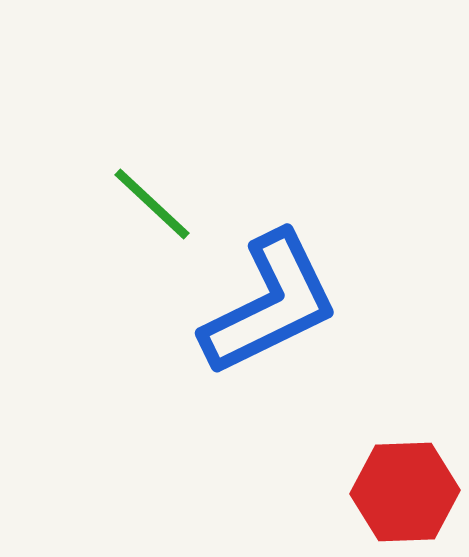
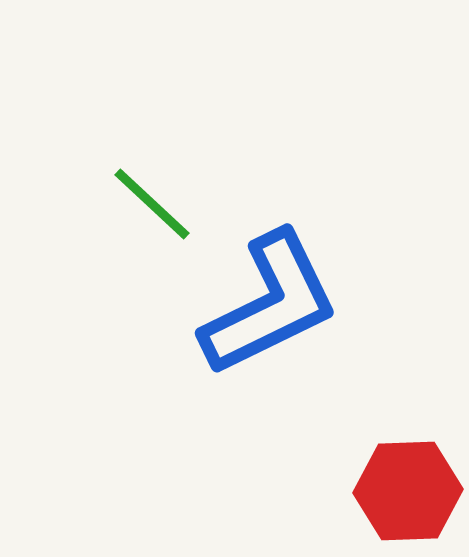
red hexagon: moved 3 px right, 1 px up
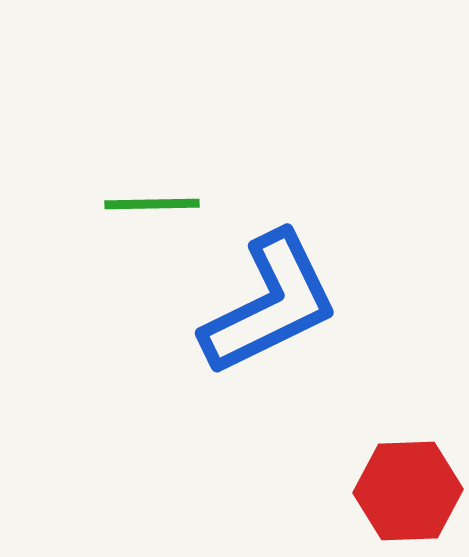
green line: rotated 44 degrees counterclockwise
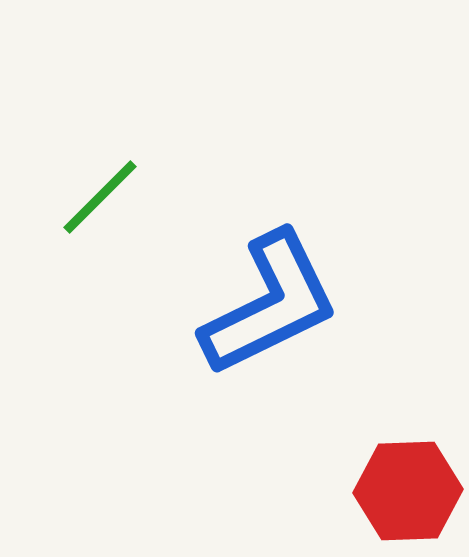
green line: moved 52 px left, 7 px up; rotated 44 degrees counterclockwise
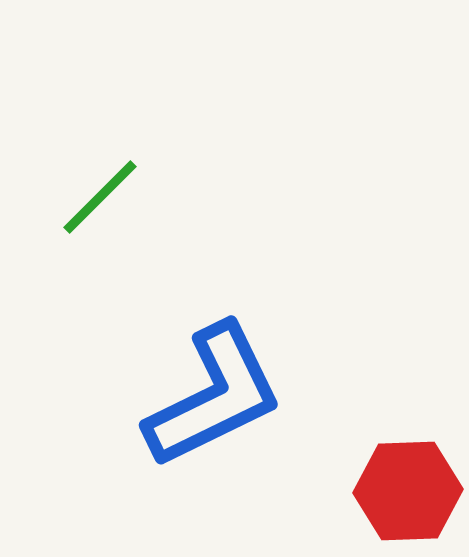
blue L-shape: moved 56 px left, 92 px down
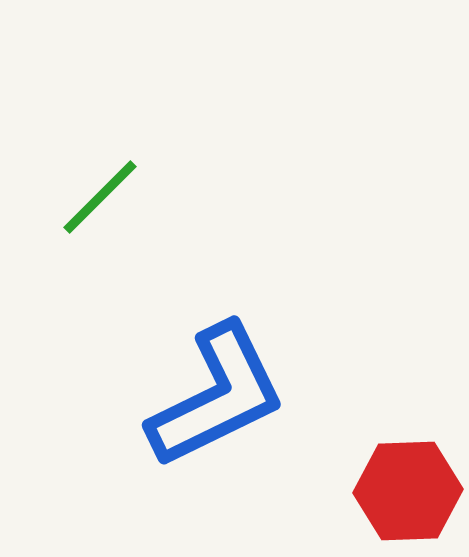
blue L-shape: moved 3 px right
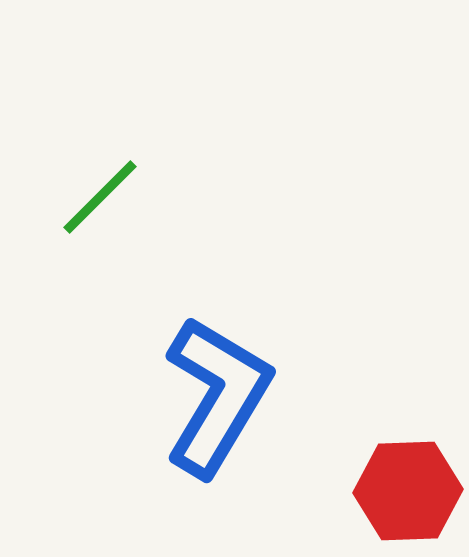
blue L-shape: rotated 33 degrees counterclockwise
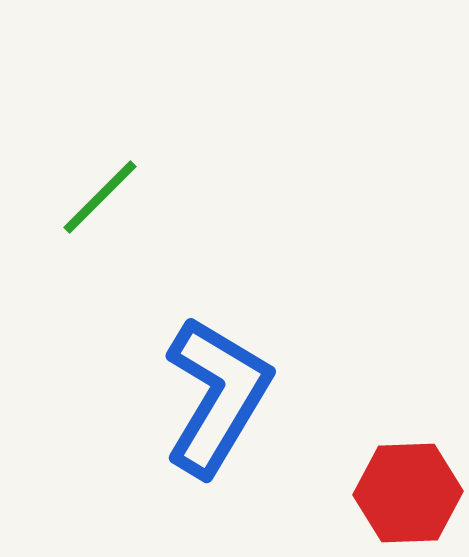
red hexagon: moved 2 px down
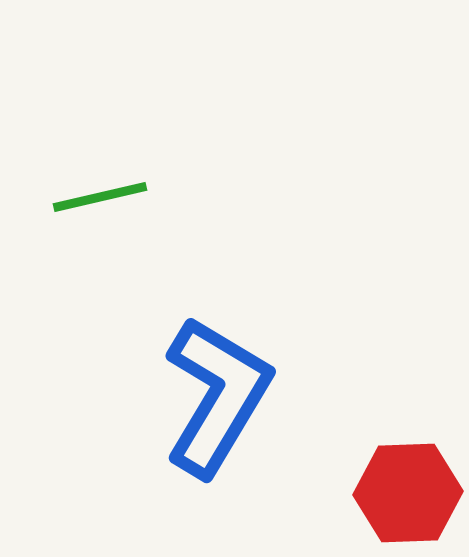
green line: rotated 32 degrees clockwise
